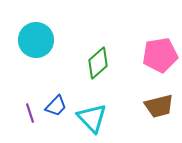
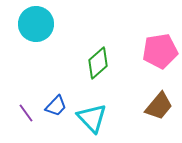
cyan circle: moved 16 px up
pink pentagon: moved 4 px up
brown trapezoid: rotated 36 degrees counterclockwise
purple line: moved 4 px left; rotated 18 degrees counterclockwise
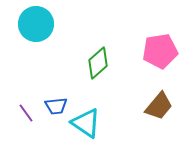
blue trapezoid: rotated 40 degrees clockwise
cyan triangle: moved 6 px left, 5 px down; rotated 12 degrees counterclockwise
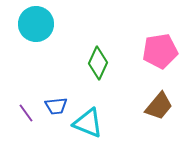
green diamond: rotated 24 degrees counterclockwise
cyan triangle: moved 2 px right; rotated 12 degrees counterclockwise
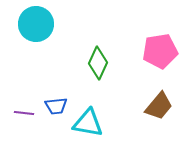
purple line: moved 2 px left; rotated 48 degrees counterclockwise
cyan triangle: rotated 12 degrees counterclockwise
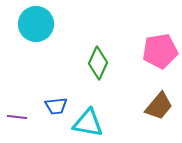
purple line: moved 7 px left, 4 px down
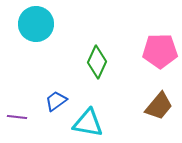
pink pentagon: rotated 8 degrees clockwise
green diamond: moved 1 px left, 1 px up
blue trapezoid: moved 5 px up; rotated 150 degrees clockwise
